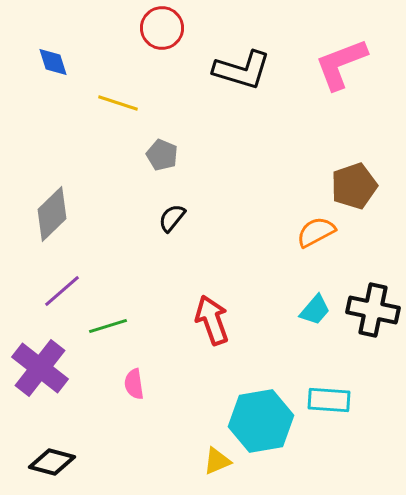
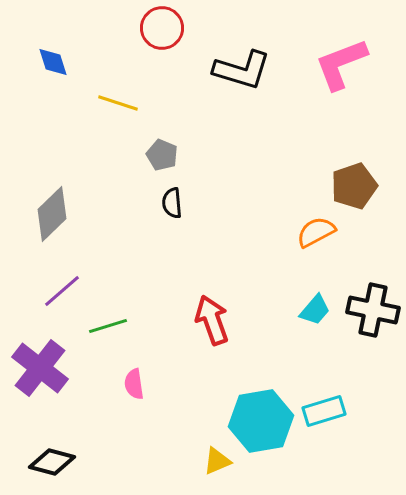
black semicircle: moved 15 px up; rotated 44 degrees counterclockwise
cyan rectangle: moved 5 px left, 11 px down; rotated 21 degrees counterclockwise
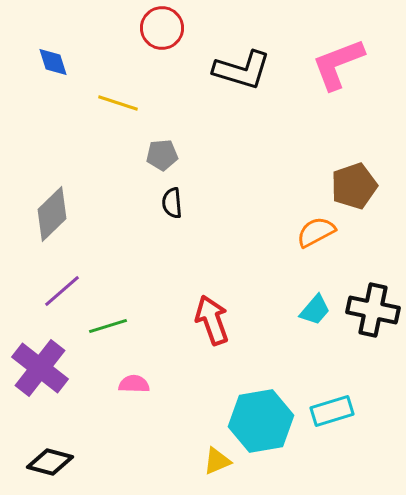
pink L-shape: moved 3 px left
gray pentagon: rotated 28 degrees counterclockwise
pink semicircle: rotated 100 degrees clockwise
cyan rectangle: moved 8 px right
black diamond: moved 2 px left
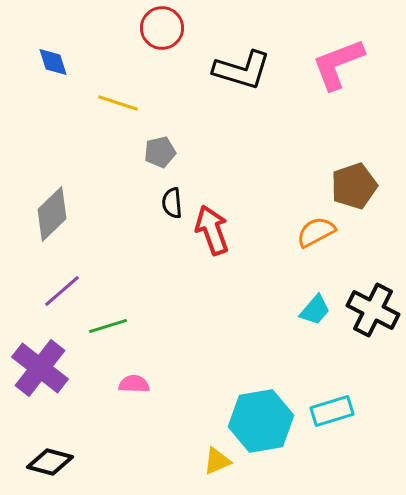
gray pentagon: moved 2 px left, 3 px up; rotated 8 degrees counterclockwise
black cross: rotated 15 degrees clockwise
red arrow: moved 90 px up
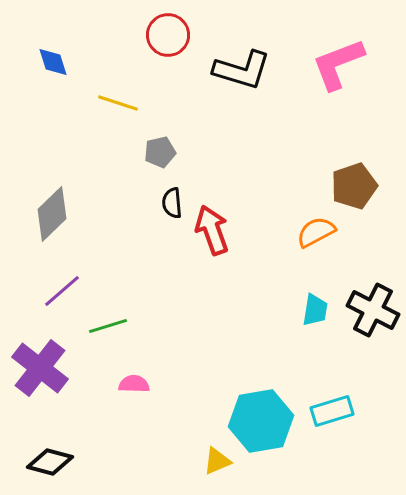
red circle: moved 6 px right, 7 px down
cyan trapezoid: rotated 32 degrees counterclockwise
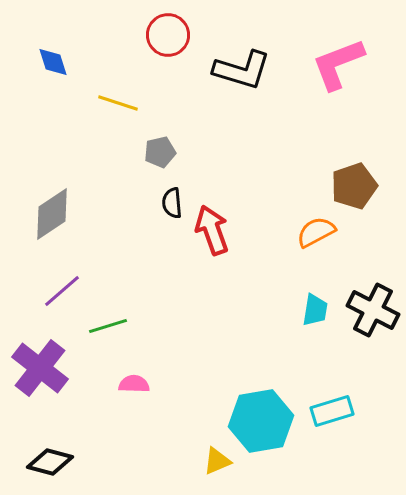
gray diamond: rotated 10 degrees clockwise
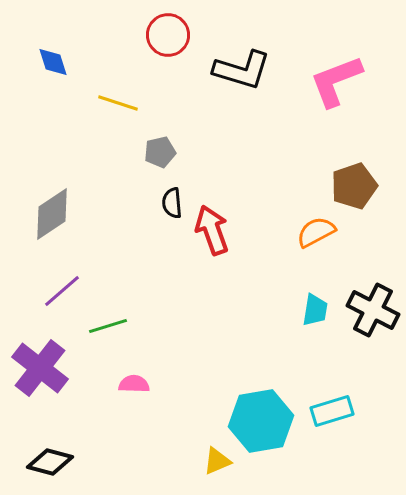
pink L-shape: moved 2 px left, 17 px down
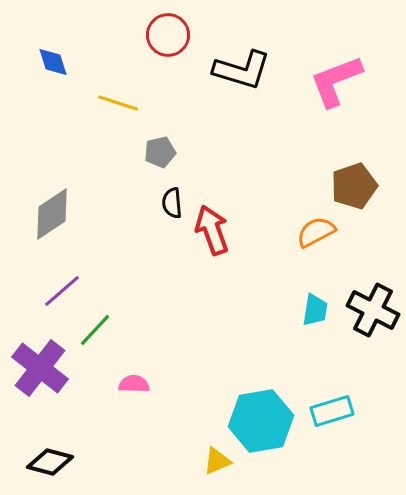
green line: moved 13 px left, 4 px down; rotated 30 degrees counterclockwise
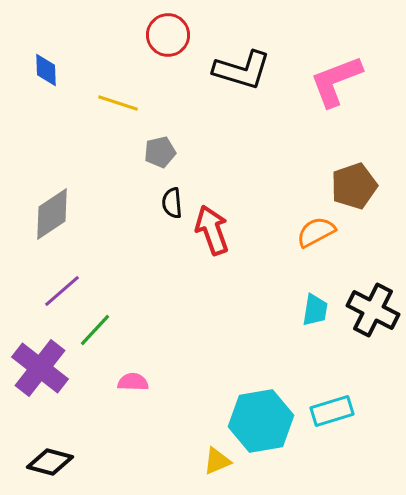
blue diamond: moved 7 px left, 8 px down; rotated 16 degrees clockwise
pink semicircle: moved 1 px left, 2 px up
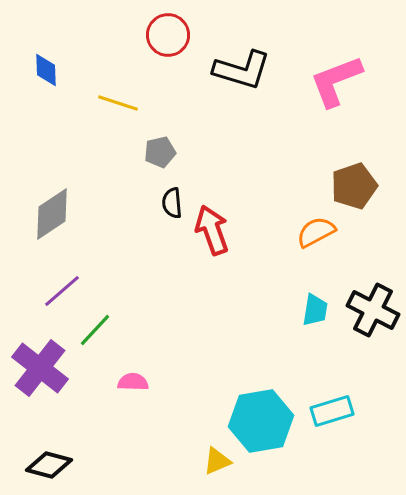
black diamond: moved 1 px left, 3 px down
